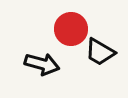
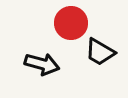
red circle: moved 6 px up
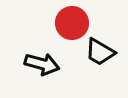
red circle: moved 1 px right
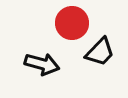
black trapezoid: rotated 76 degrees counterclockwise
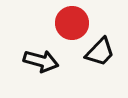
black arrow: moved 1 px left, 3 px up
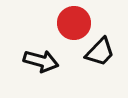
red circle: moved 2 px right
